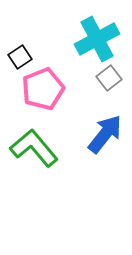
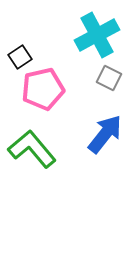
cyan cross: moved 4 px up
gray square: rotated 25 degrees counterclockwise
pink pentagon: rotated 9 degrees clockwise
green L-shape: moved 2 px left, 1 px down
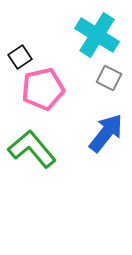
cyan cross: rotated 30 degrees counterclockwise
blue arrow: moved 1 px right, 1 px up
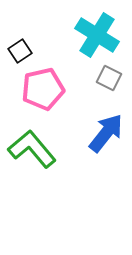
black square: moved 6 px up
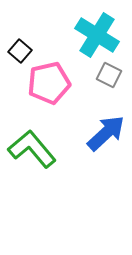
black square: rotated 15 degrees counterclockwise
gray square: moved 3 px up
pink pentagon: moved 6 px right, 6 px up
blue arrow: rotated 9 degrees clockwise
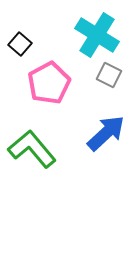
black square: moved 7 px up
pink pentagon: rotated 15 degrees counterclockwise
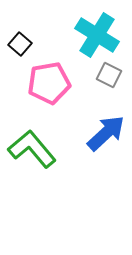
pink pentagon: rotated 18 degrees clockwise
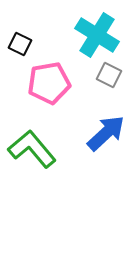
black square: rotated 15 degrees counterclockwise
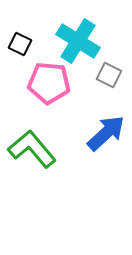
cyan cross: moved 19 px left, 6 px down
pink pentagon: rotated 15 degrees clockwise
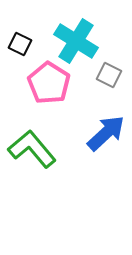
cyan cross: moved 2 px left
pink pentagon: rotated 27 degrees clockwise
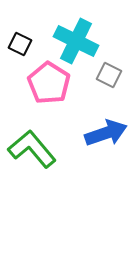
cyan cross: rotated 6 degrees counterclockwise
blue arrow: rotated 24 degrees clockwise
